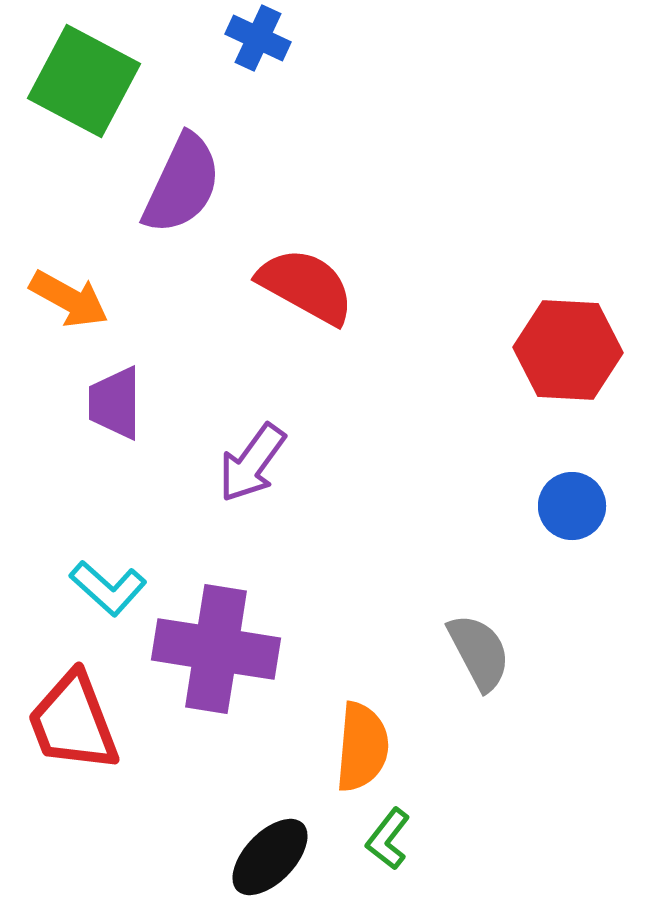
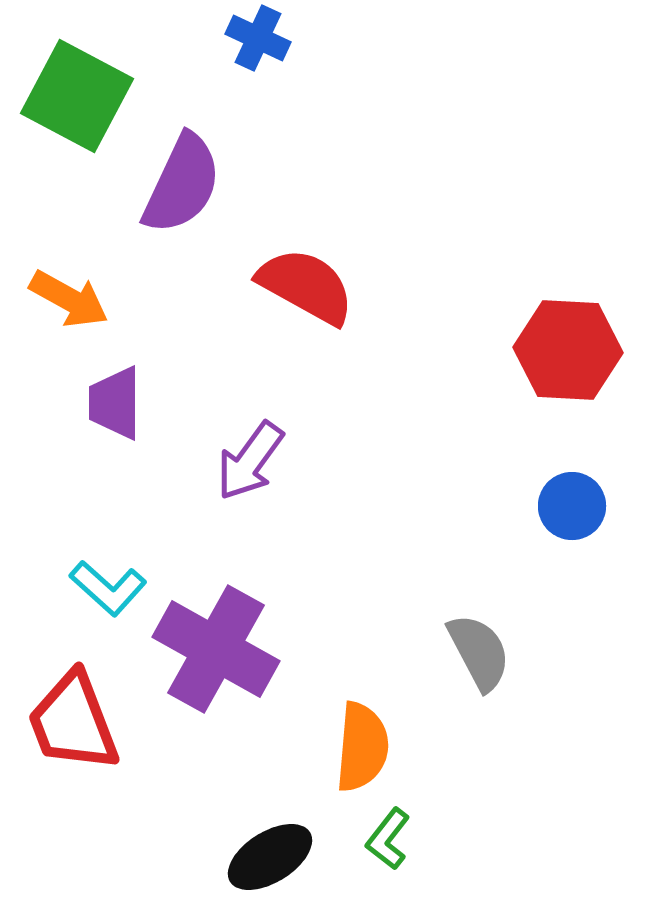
green square: moved 7 px left, 15 px down
purple arrow: moved 2 px left, 2 px up
purple cross: rotated 20 degrees clockwise
black ellipse: rotated 14 degrees clockwise
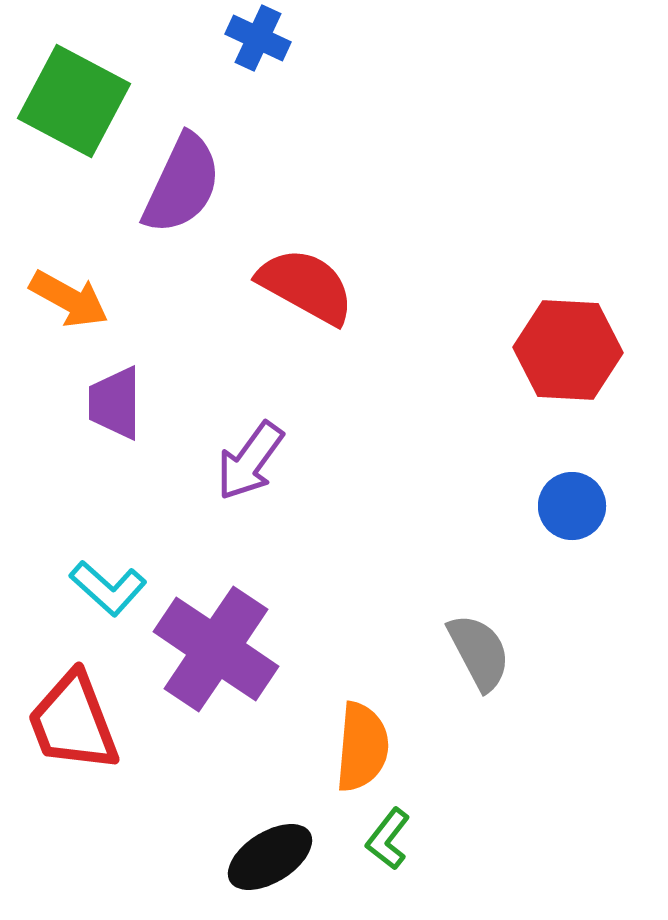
green square: moved 3 px left, 5 px down
purple cross: rotated 5 degrees clockwise
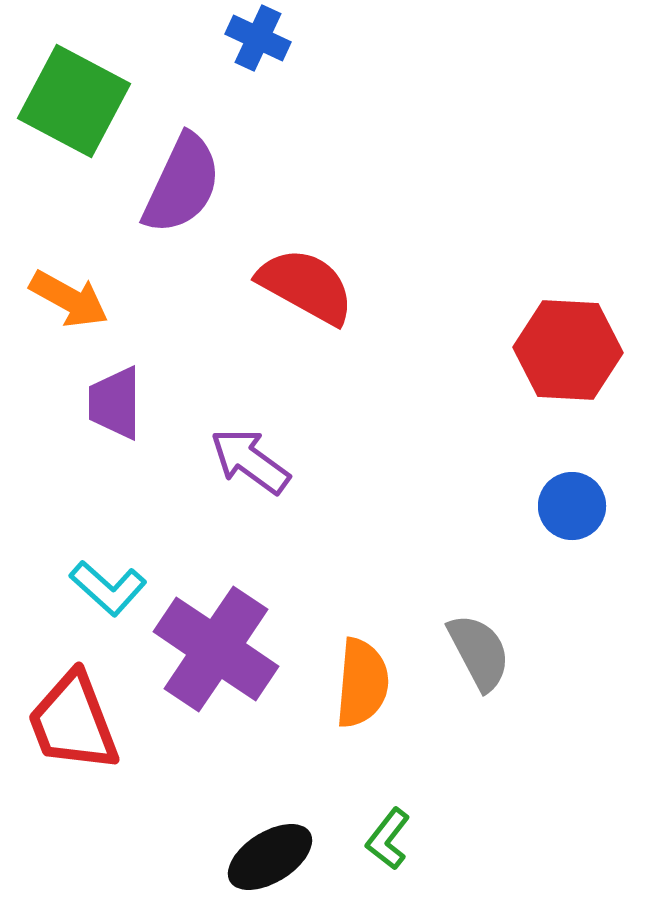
purple arrow: rotated 90 degrees clockwise
orange semicircle: moved 64 px up
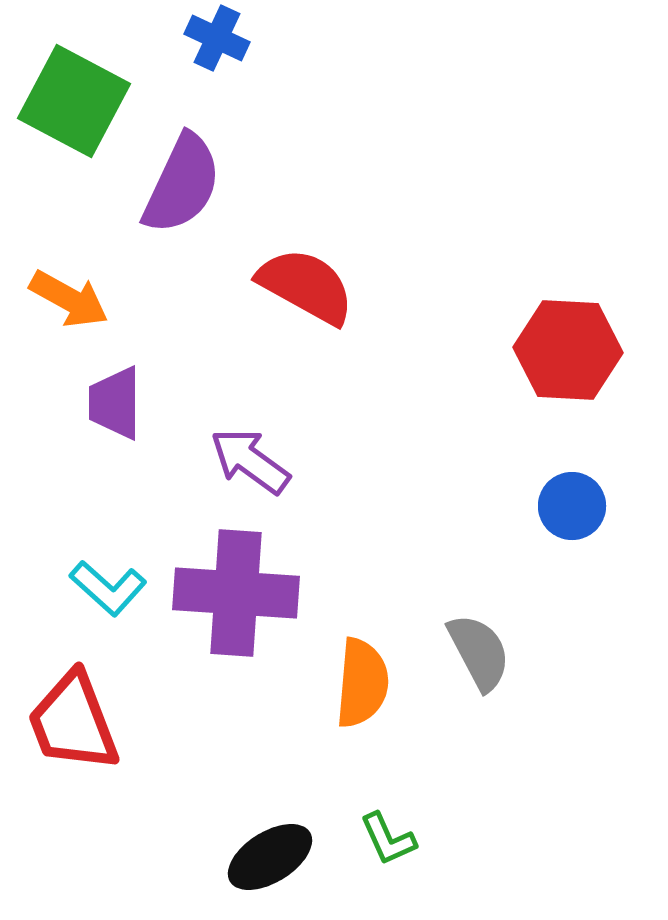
blue cross: moved 41 px left
purple cross: moved 20 px right, 56 px up; rotated 30 degrees counterclockwise
green L-shape: rotated 62 degrees counterclockwise
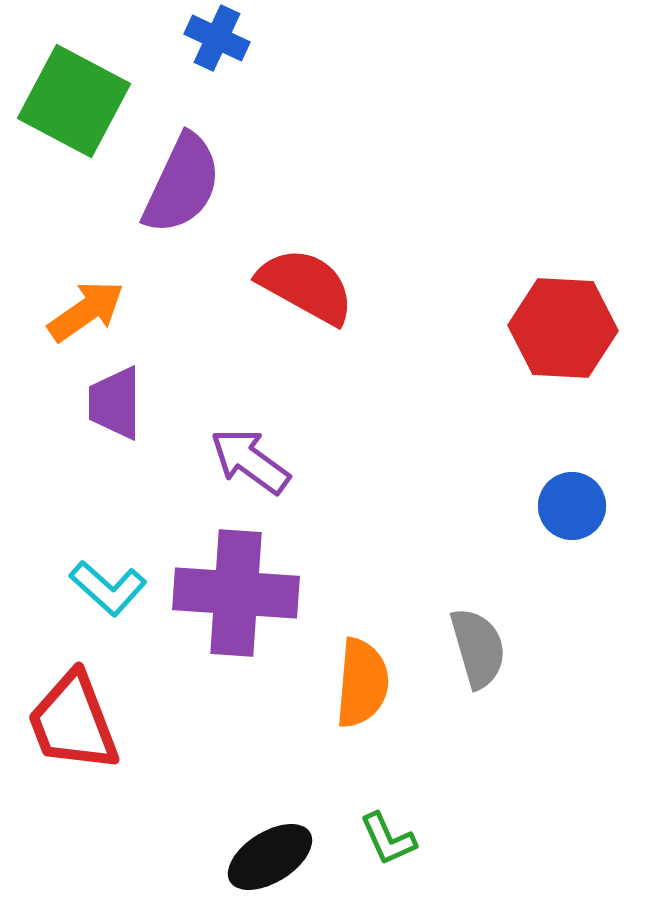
orange arrow: moved 17 px right, 12 px down; rotated 64 degrees counterclockwise
red hexagon: moved 5 px left, 22 px up
gray semicircle: moved 1 px left, 4 px up; rotated 12 degrees clockwise
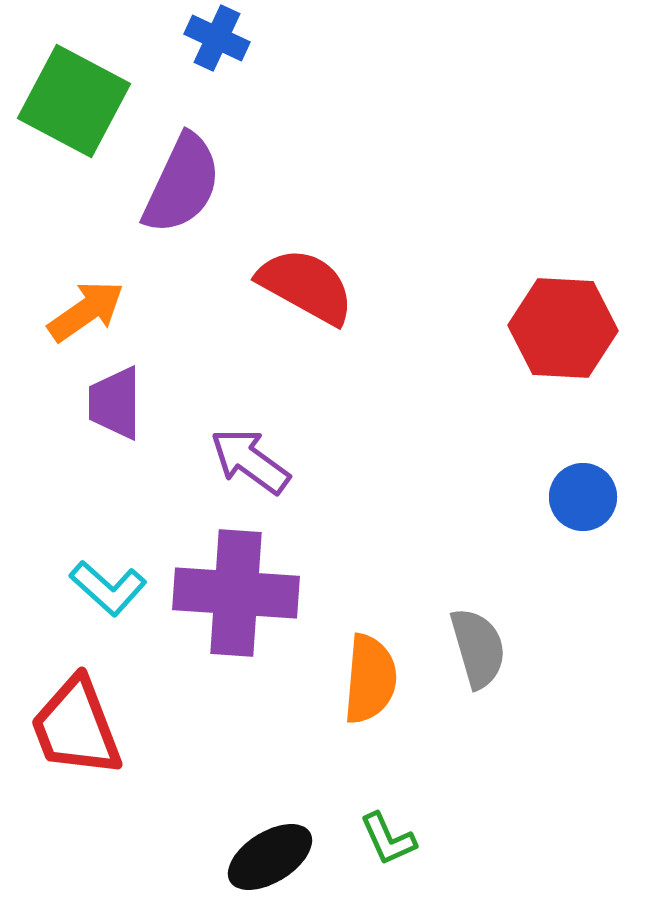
blue circle: moved 11 px right, 9 px up
orange semicircle: moved 8 px right, 4 px up
red trapezoid: moved 3 px right, 5 px down
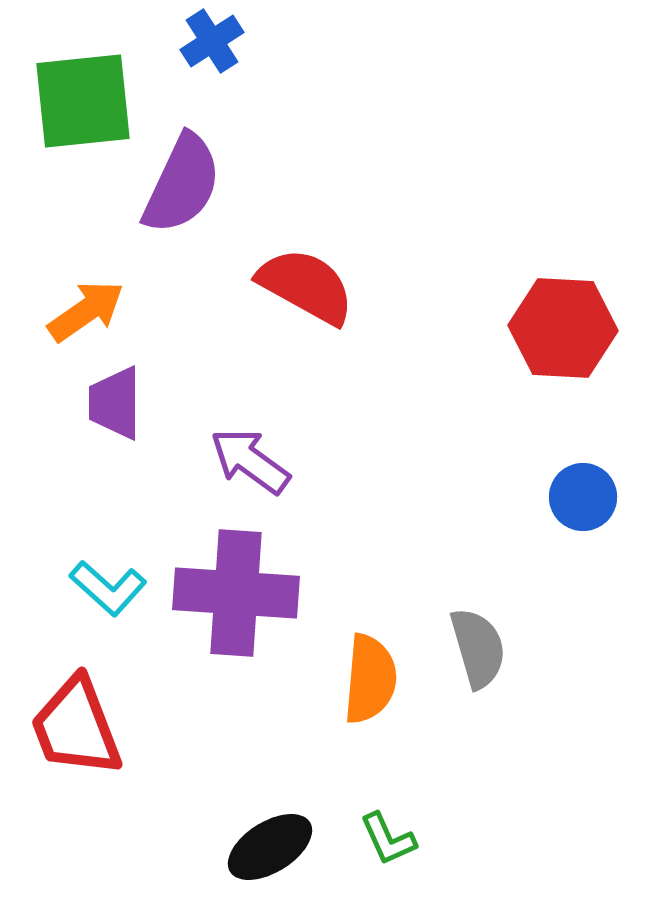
blue cross: moved 5 px left, 3 px down; rotated 32 degrees clockwise
green square: moved 9 px right; rotated 34 degrees counterclockwise
black ellipse: moved 10 px up
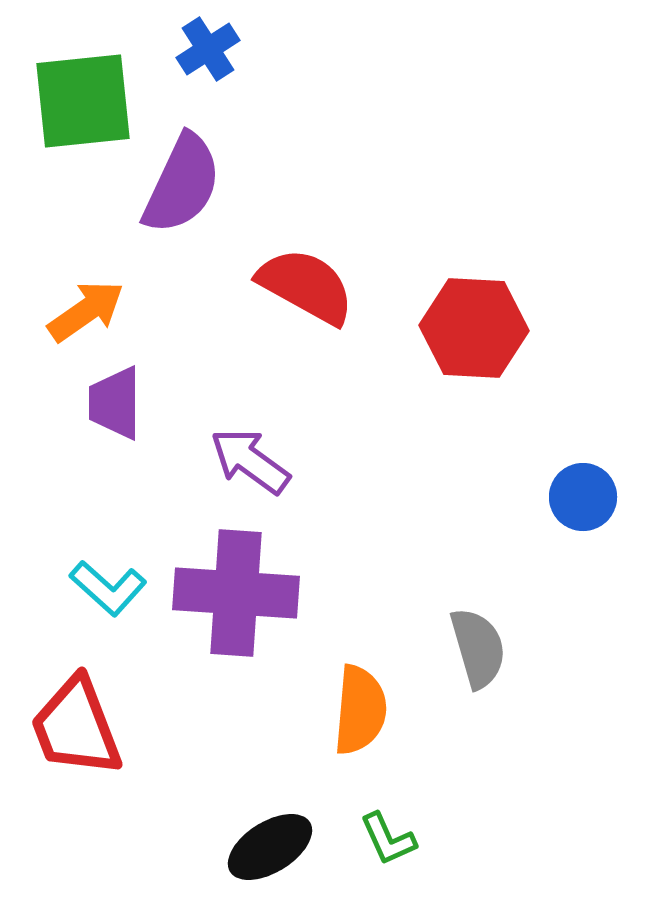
blue cross: moved 4 px left, 8 px down
red hexagon: moved 89 px left
orange semicircle: moved 10 px left, 31 px down
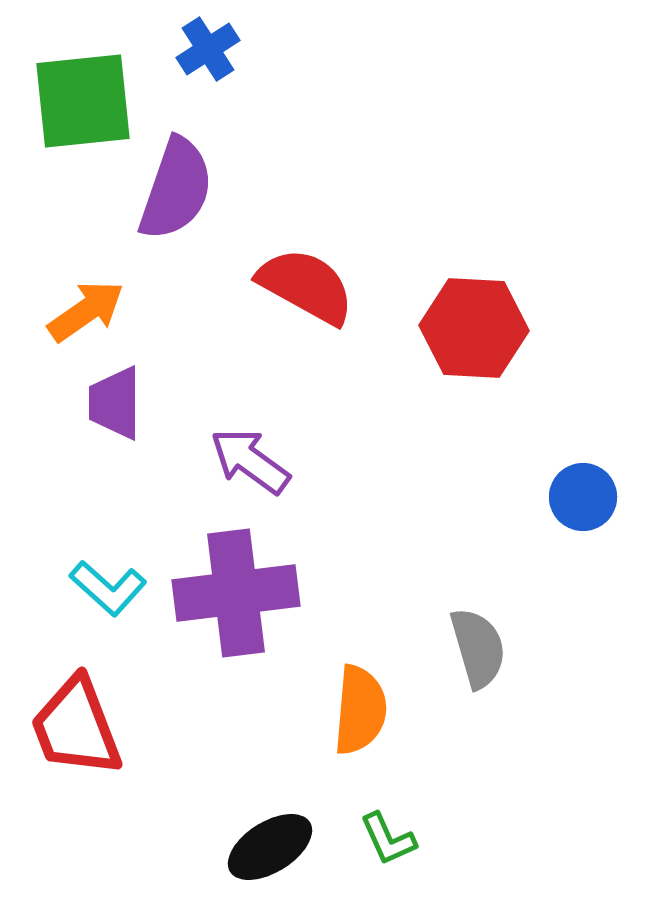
purple semicircle: moved 6 px left, 5 px down; rotated 6 degrees counterclockwise
purple cross: rotated 11 degrees counterclockwise
